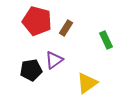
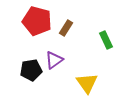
yellow triangle: rotated 30 degrees counterclockwise
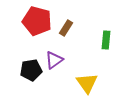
green rectangle: rotated 30 degrees clockwise
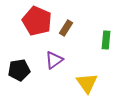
red pentagon: rotated 8 degrees clockwise
black pentagon: moved 12 px left
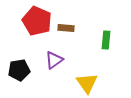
brown rectangle: rotated 63 degrees clockwise
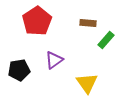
red pentagon: rotated 16 degrees clockwise
brown rectangle: moved 22 px right, 5 px up
green rectangle: rotated 36 degrees clockwise
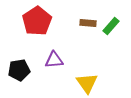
green rectangle: moved 5 px right, 14 px up
purple triangle: rotated 30 degrees clockwise
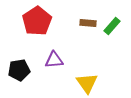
green rectangle: moved 1 px right
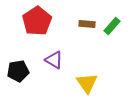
brown rectangle: moved 1 px left, 1 px down
purple triangle: rotated 36 degrees clockwise
black pentagon: moved 1 px left, 1 px down
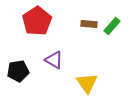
brown rectangle: moved 2 px right
